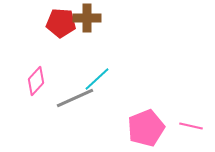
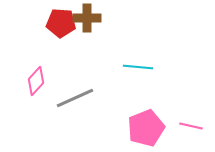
cyan line: moved 41 px right, 12 px up; rotated 48 degrees clockwise
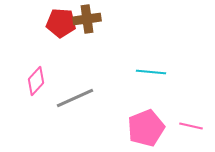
brown cross: moved 1 px down; rotated 8 degrees counterclockwise
cyan line: moved 13 px right, 5 px down
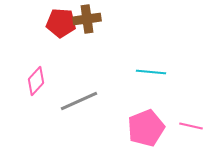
gray line: moved 4 px right, 3 px down
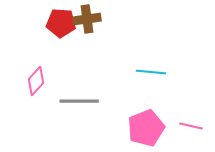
gray line: rotated 24 degrees clockwise
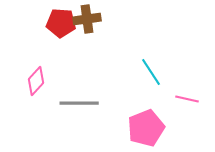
cyan line: rotated 52 degrees clockwise
gray line: moved 2 px down
pink line: moved 4 px left, 27 px up
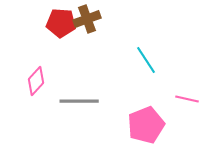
brown cross: rotated 12 degrees counterclockwise
cyan line: moved 5 px left, 12 px up
gray line: moved 2 px up
pink pentagon: moved 3 px up
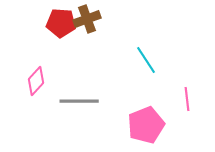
pink line: rotated 70 degrees clockwise
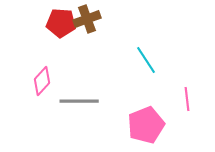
pink diamond: moved 6 px right
